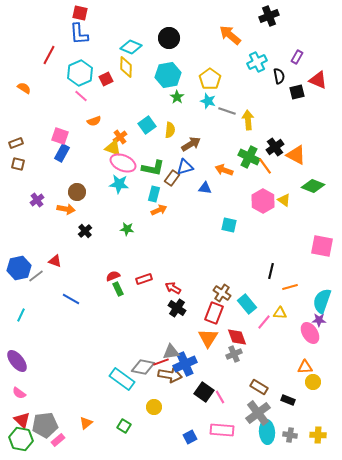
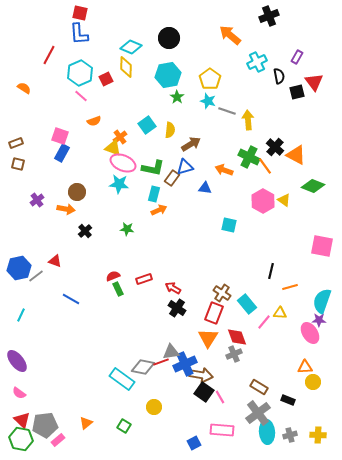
red triangle at (318, 80): moved 4 px left, 2 px down; rotated 30 degrees clockwise
black cross at (275, 147): rotated 12 degrees counterclockwise
brown arrow at (170, 375): moved 31 px right
gray cross at (290, 435): rotated 24 degrees counterclockwise
blue square at (190, 437): moved 4 px right, 6 px down
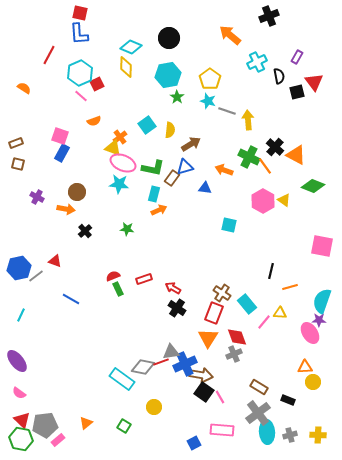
red square at (106, 79): moved 9 px left, 5 px down
purple cross at (37, 200): moved 3 px up; rotated 24 degrees counterclockwise
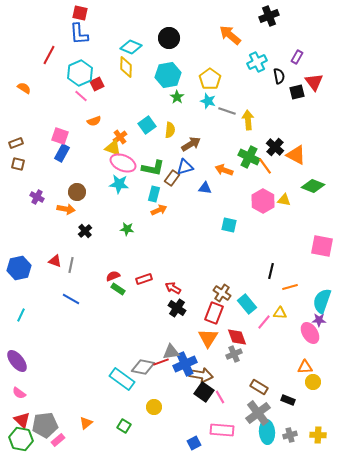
yellow triangle at (284, 200): rotated 24 degrees counterclockwise
gray line at (36, 276): moved 35 px right, 11 px up; rotated 42 degrees counterclockwise
green rectangle at (118, 289): rotated 32 degrees counterclockwise
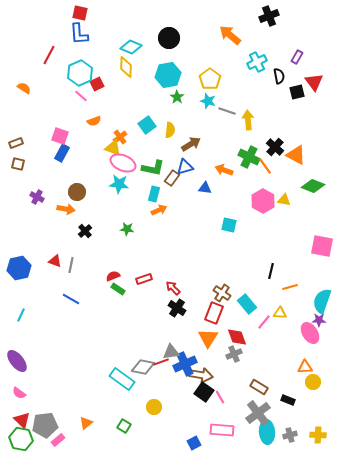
red arrow at (173, 288): rotated 14 degrees clockwise
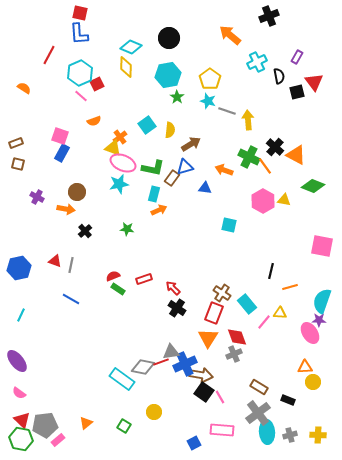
cyan star at (119, 184): rotated 18 degrees counterclockwise
yellow circle at (154, 407): moved 5 px down
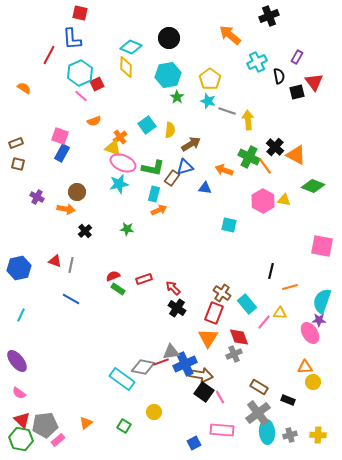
blue L-shape at (79, 34): moved 7 px left, 5 px down
red diamond at (237, 337): moved 2 px right
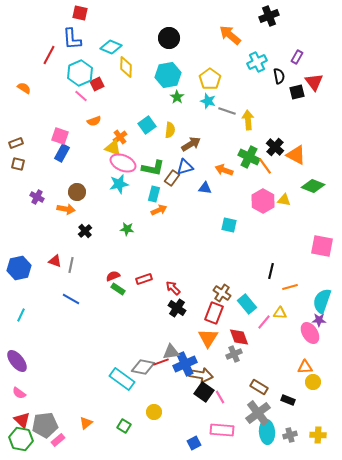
cyan diamond at (131, 47): moved 20 px left
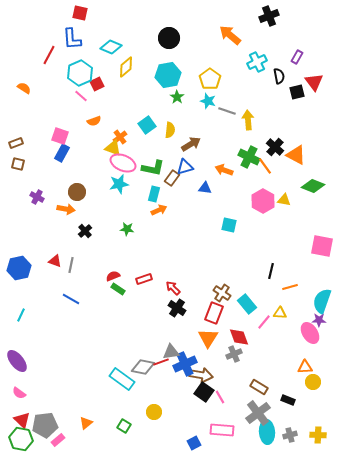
yellow diamond at (126, 67): rotated 50 degrees clockwise
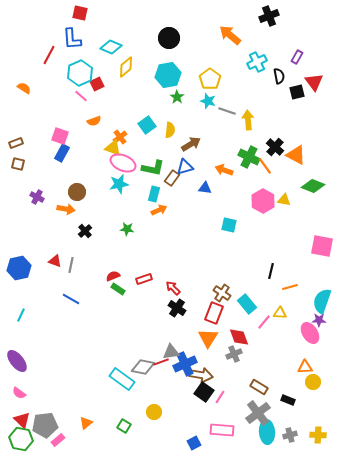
pink line at (220, 397): rotated 64 degrees clockwise
